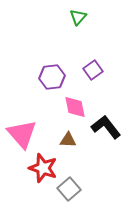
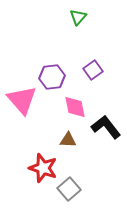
pink triangle: moved 34 px up
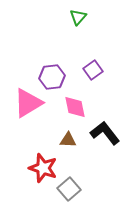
pink triangle: moved 6 px right, 3 px down; rotated 40 degrees clockwise
black L-shape: moved 1 px left, 6 px down
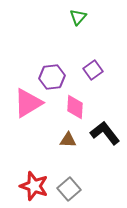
pink diamond: rotated 15 degrees clockwise
red star: moved 9 px left, 18 px down
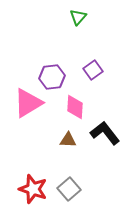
red star: moved 1 px left, 3 px down
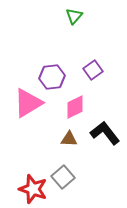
green triangle: moved 4 px left, 1 px up
pink diamond: rotated 60 degrees clockwise
brown triangle: moved 1 px right, 1 px up
gray square: moved 6 px left, 12 px up
